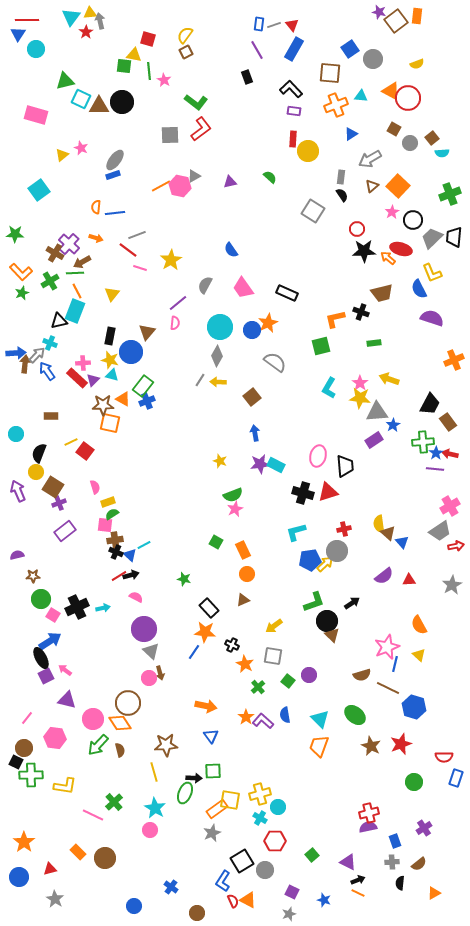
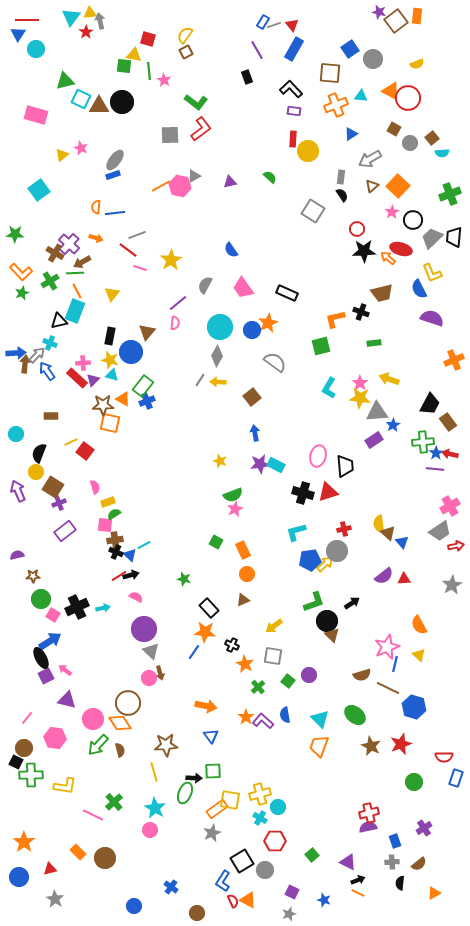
blue rectangle at (259, 24): moved 4 px right, 2 px up; rotated 24 degrees clockwise
green semicircle at (112, 514): moved 2 px right
red triangle at (409, 580): moved 5 px left, 1 px up
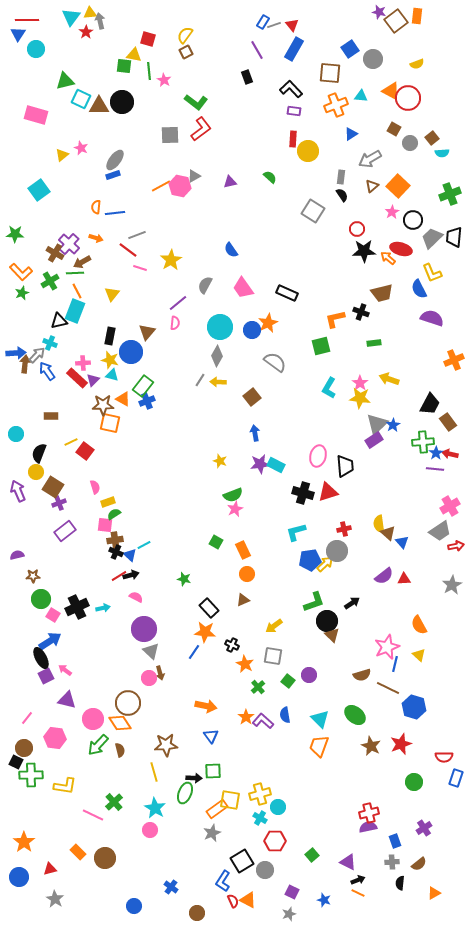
gray triangle at (377, 412): moved 12 px down; rotated 40 degrees counterclockwise
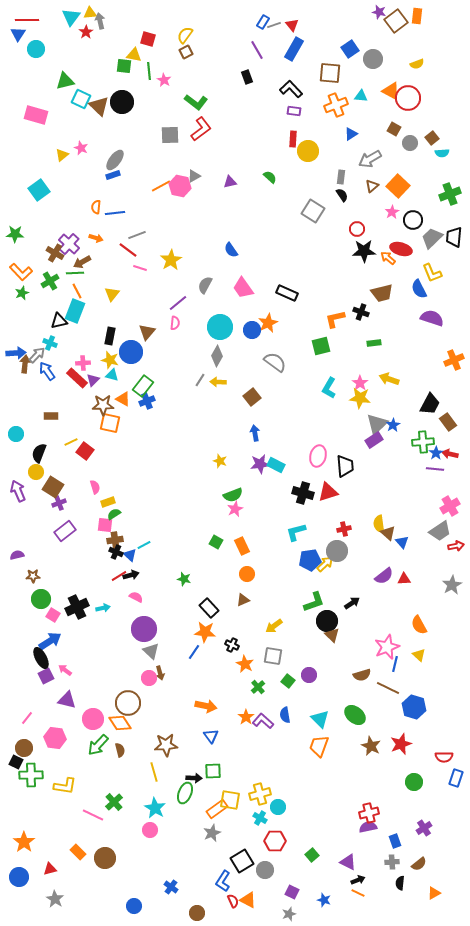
brown triangle at (99, 106): rotated 45 degrees clockwise
orange rectangle at (243, 550): moved 1 px left, 4 px up
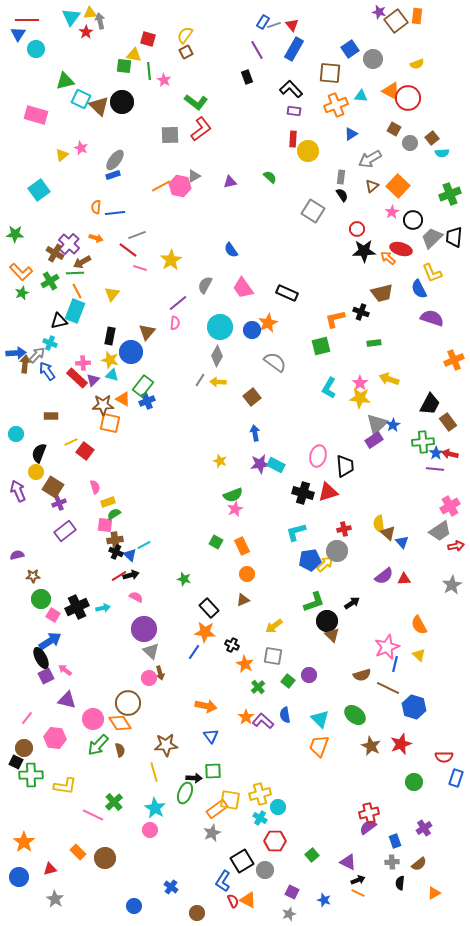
purple semicircle at (368, 827): rotated 24 degrees counterclockwise
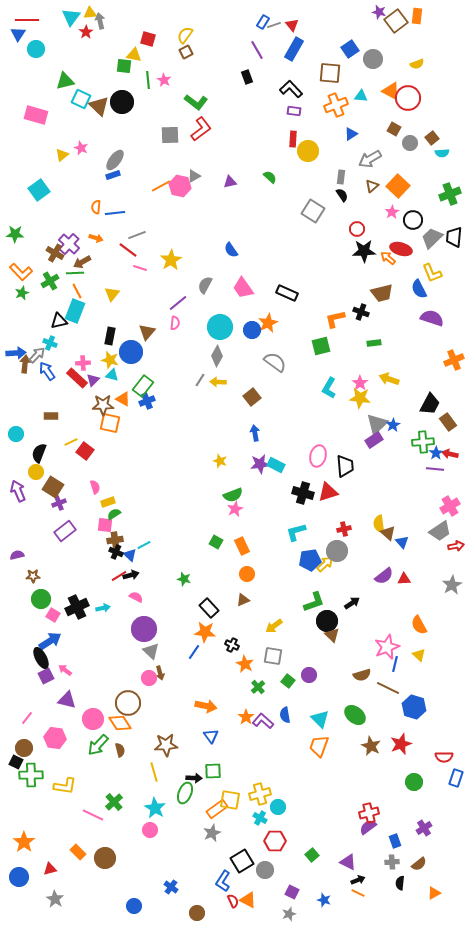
green line at (149, 71): moved 1 px left, 9 px down
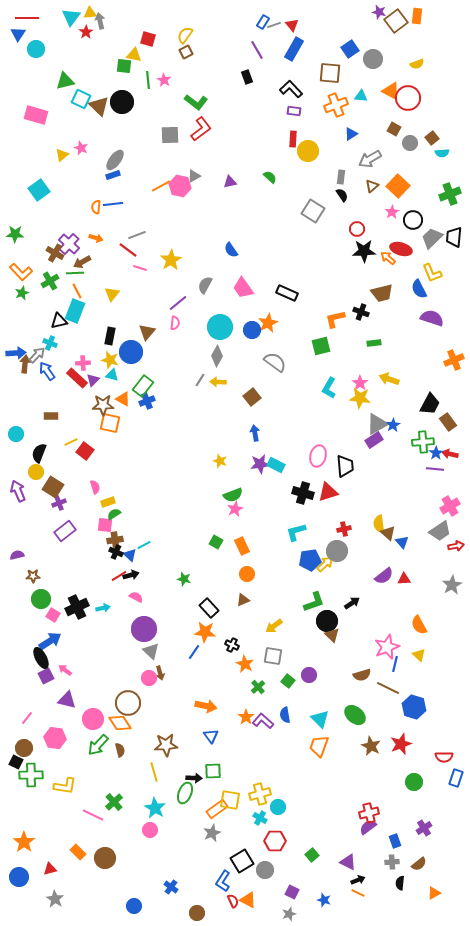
red line at (27, 20): moved 2 px up
blue line at (115, 213): moved 2 px left, 9 px up
gray triangle at (377, 424): rotated 15 degrees clockwise
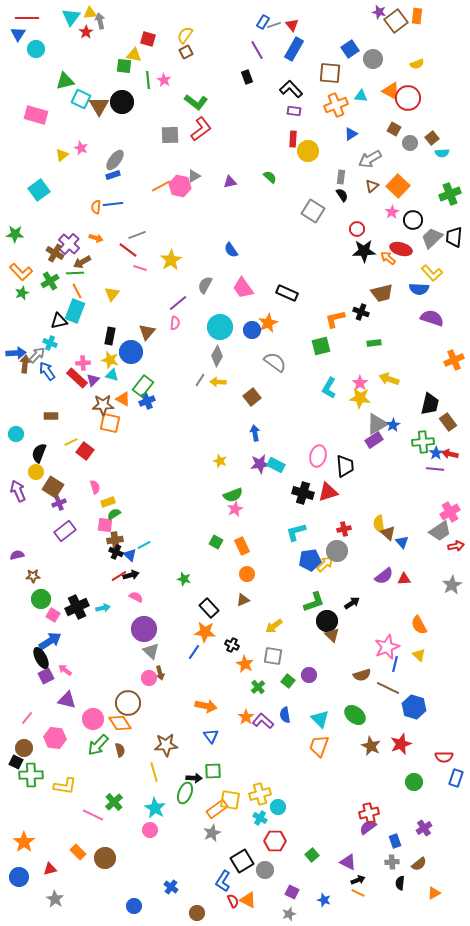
brown triangle at (99, 106): rotated 15 degrees clockwise
yellow L-shape at (432, 273): rotated 20 degrees counterclockwise
blue semicircle at (419, 289): rotated 60 degrees counterclockwise
black trapezoid at (430, 404): rotated 15 degrees counterclockwise
pink cross at (450, 506): moved 6 px down
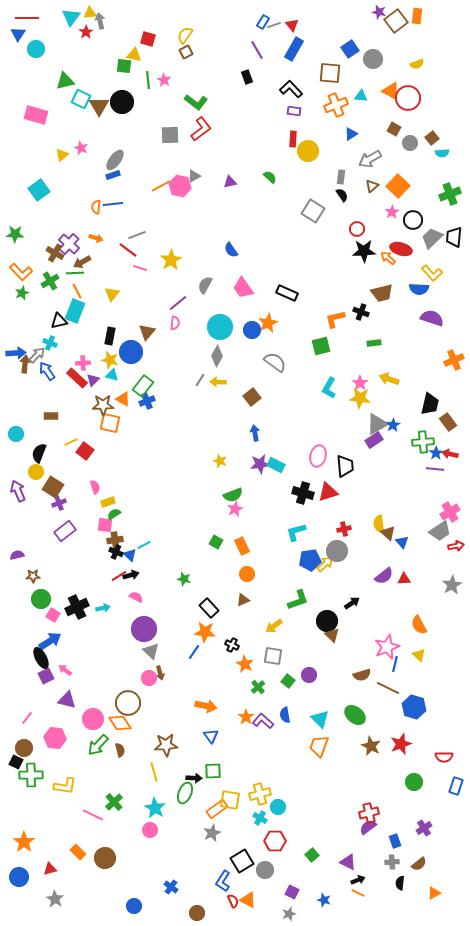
green L-shape at (314, 602): moved 16 px left, 2 px up
blue rectangle at (456, 778): moved 8 px down
